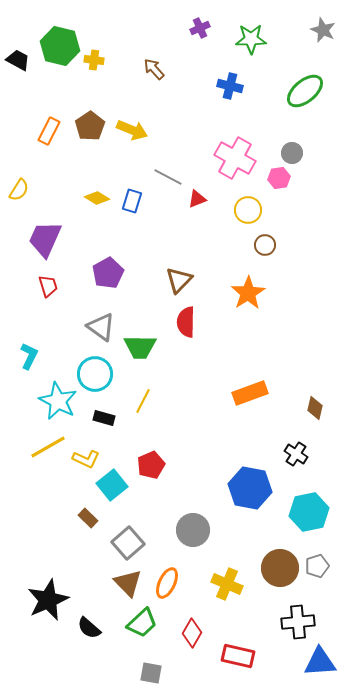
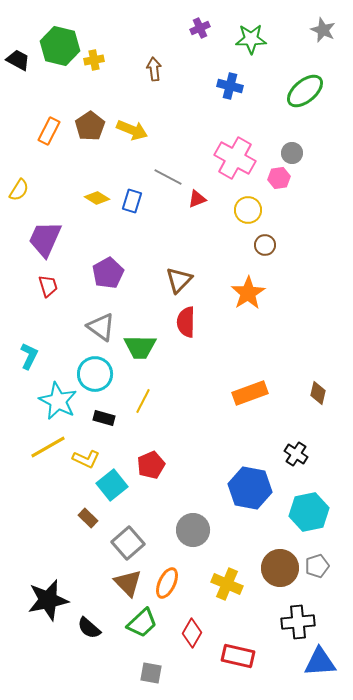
yellow cross at (94, 60): rotated 18 degrees counterclockwise
brown arrow at (154, 69): rotated 35 degrees clockwise
brown diamond at (315, 408): moved 3 px right, 15 px up
black star at (48, 600): rotated 12 degrees clockwise
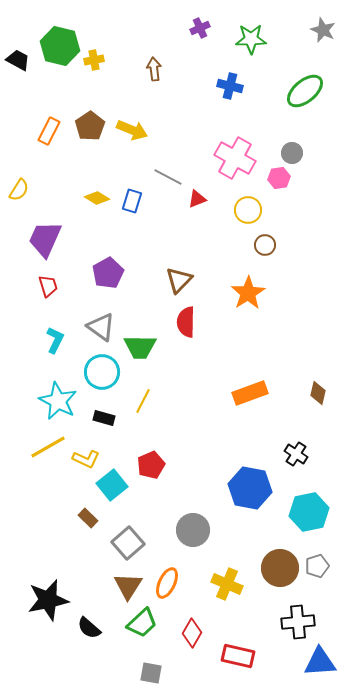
cyan L-shape at (29, 356): moved 26 px right, 16 px up
cyan circle at (95, 374): moved 7 px right, 2 px up
brown triangle at (128, 583): moved 3 px down; rotated 16 degrees clockwise
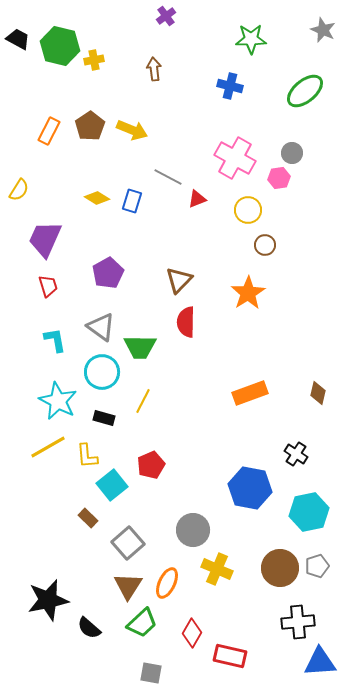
purple cross at (200, 28): moved 34 px left, 12 px up; rotated 12 degrees counterclockwise
black trapezoid at (18, 60): moved 21 px up
cyan L-shape at (55, 340): rotated 36 degrees counterclockwise
yellow L-shape at (86, 459): moved 1 px right, 3 px up; rotated 60 degrees clockwise
yellow cross at (227, 584): moved 10 px left, 15 px up
red rectangle at (238, 656): moved 8 px left
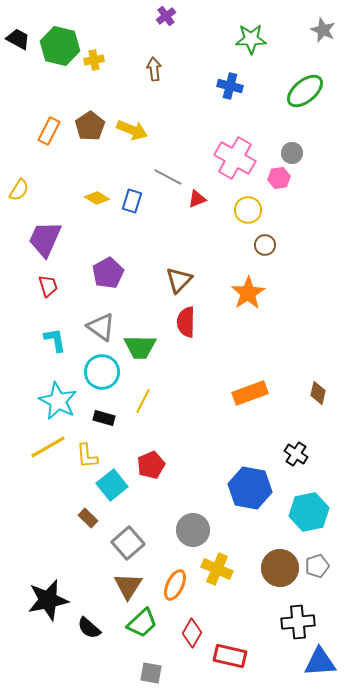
orange ellipse at (167, 583): moved 8 px right, 2 px down
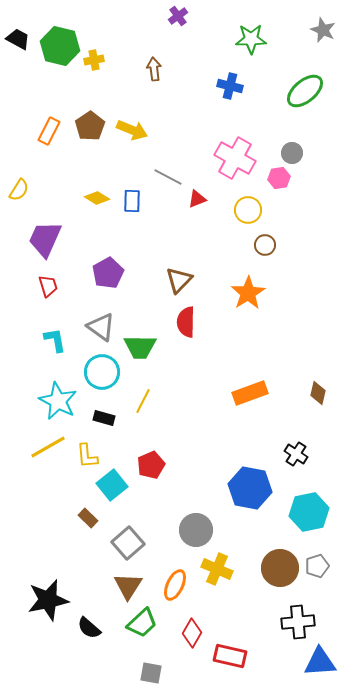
purple cross at (166, 16): moved 12 px right
blue rectangle at (132, 201): rotated 15 degrees counterclockwise
gray circle at (193, 530): moved 3 px right
